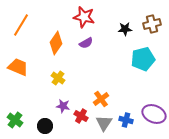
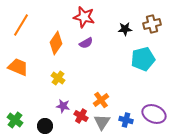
orange cross: moved 1 px down
gray triangle: moved 2 px left, 1 px up
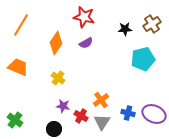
brown cross: rotated 18 degrees counterclockwise
blue cross: moved 2 px right, 7 px up
black circle: moved 9 px right, 3 px down
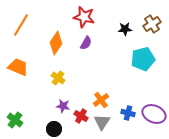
purple semicircle: rotated 32 degrees counterclockwise
